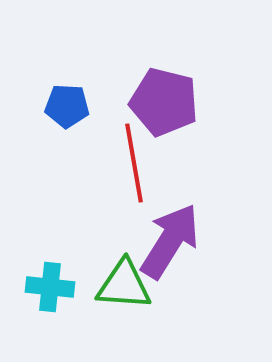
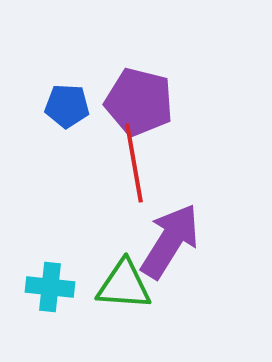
purple pentagon: moved 25 px left
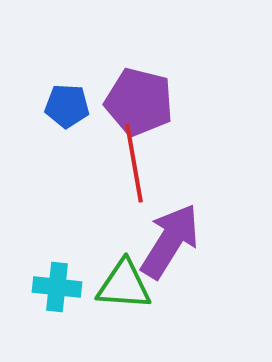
cyan cross: moved 7 px right
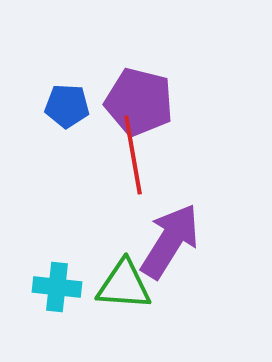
red line: moved 1 px left, 8 px up
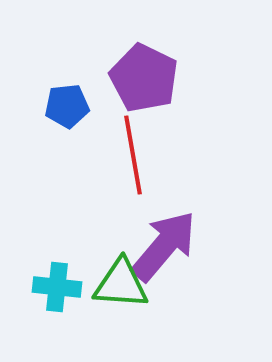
purple pentagon: moved 5 px right, 24 px up; rotated 12 degrees clockwise
blue pentagon: rotated 9 degrees counterclockwise
purple arrow: moved 6 px left, 5 px down; rotated 8 degrees clockwise
green triangle: moved 3 px left, 1 px up
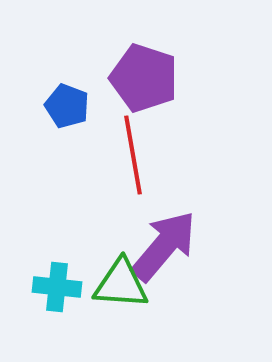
purple pentagon: rotated 8 degrees counterclockwise
blue pentagon: rotated 27 degrees clockwise
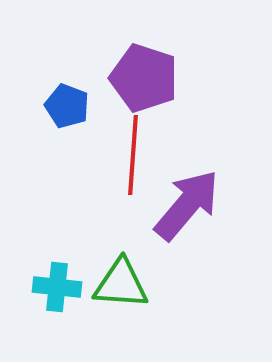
red line: rotated 14 degrees clockwise
purple arrow: moved 23 px right, 41 px up
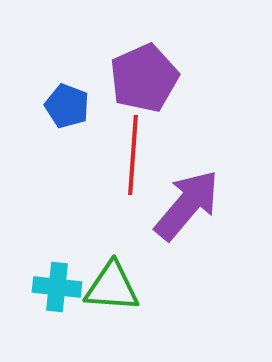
purple pentagon: rotated 30 degrees clockwise
green triangle: moved 9 px left, 3 px down
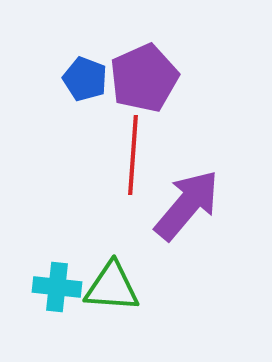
blue pentagon: moved 18 px right, 27 px up
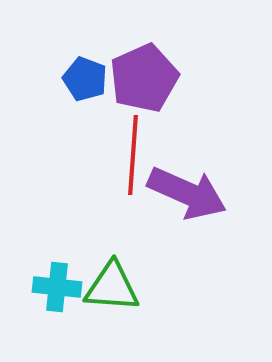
purple arrow: moved 12 px up; rotated 74 degrees clockwise
